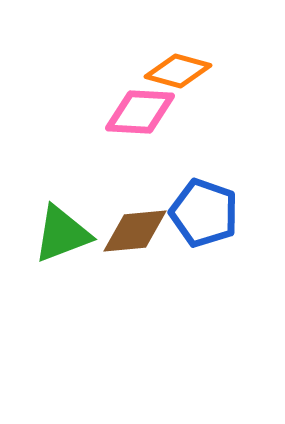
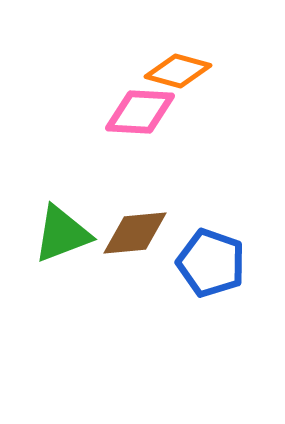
blue pentagon: moved 7 px right, 50 px down
brown diamond: moved 2 px down
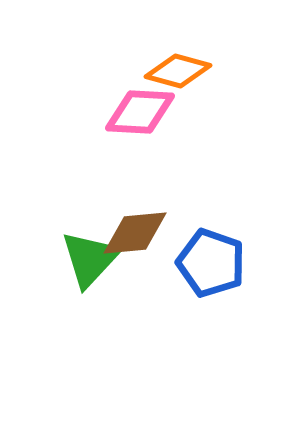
green triangle: moved 28 px right, 25 px down; rotated 26 degrees counterclockwise
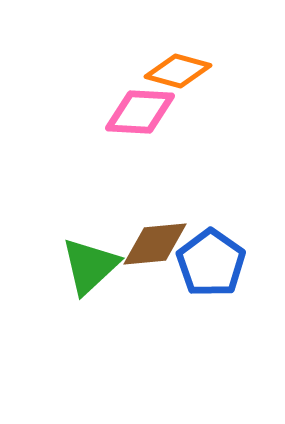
brown diamond: moved 20 px right, 11 px down
green triangle: moved 7 px down; rotated 4 degrees clockwise
blue pentagon: rotated 16 degrees clockwise
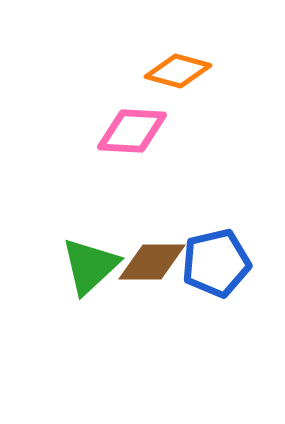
pink diamond: moved 8 px left, 19 px down
brown diamond: moved 3 px left, 18 px down; rotated 6 degrees clockwise
blue pentagon: moved 5 px right; rotated 24 degrees clockwise
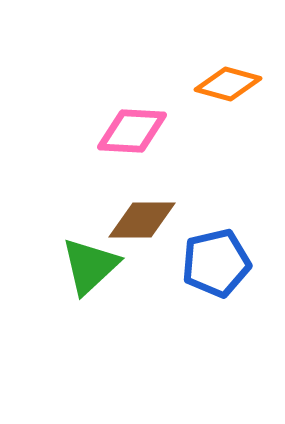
orange diamond: moved 50 px right, 13 px down
brown diamond: moved 10 px left, 42 px up
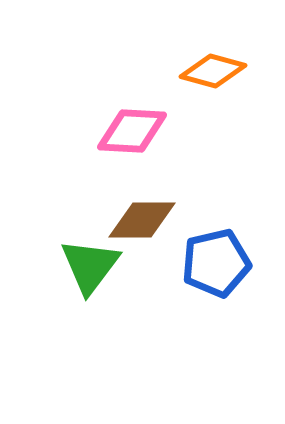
orange diamond: moved 15 px left, 13 px up
green triangle: rotated 10 degrees counterclockwise
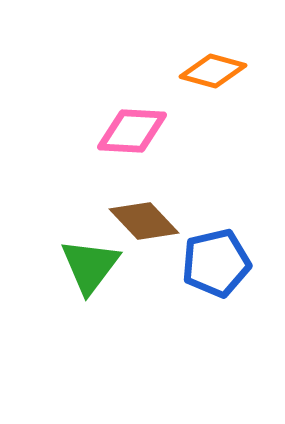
brown diamond: moved 2 px right, 1 px down; rotated 46 degrees clockwise
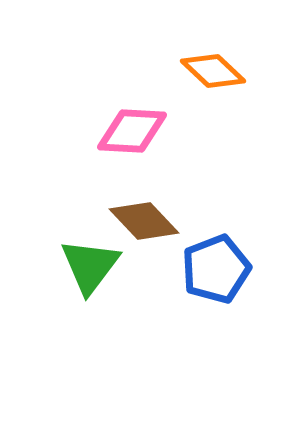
orange diamond: rotated 28 degrees clockwise
blue pentagon: moved 6 px down; rotated 8 degrees counterclockwise
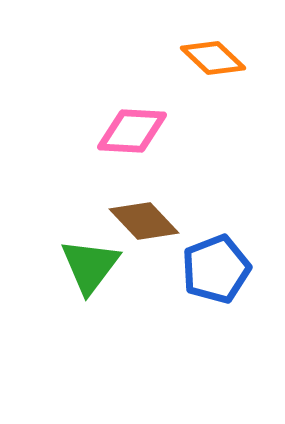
orange diamond: moved 13 px up
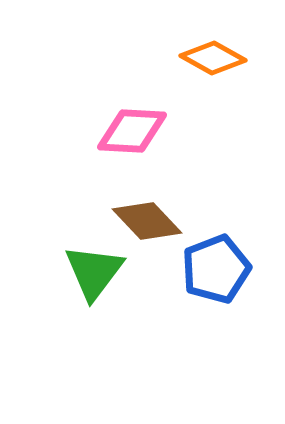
orange diamond: rotated 14 degrees counterclockwise
brown diamond: moved 3 px right
green triangle: moved 4 px right, 6 px down
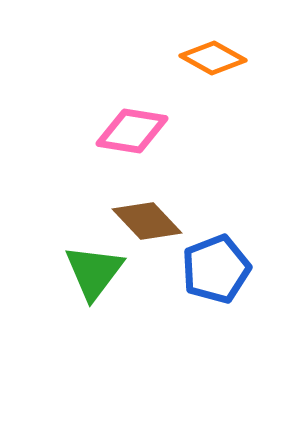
pink diamond: rotated 6 degrees clockwise
